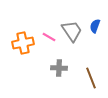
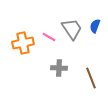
gray trapezoid: moved 2 px up
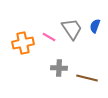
brown line: moved 4 px left; rotated 55 degrees counterclockwise
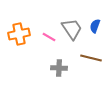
orange cross: moved 4 px left, 9 px up
brown line: moved 4 px right, 20 px up
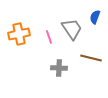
blue semicircle: moved 9 px up
pink line: rotated 40 degrees clockwise
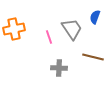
orange cross: moved 5 px left, 5 px up
brown line: moved 2 px right, 1 px up
